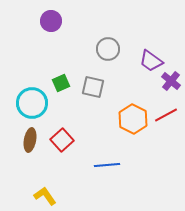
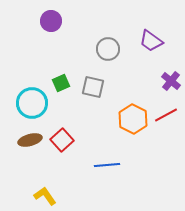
purple trapezoid: moved 20 px up
brown ellipse: rotated 65 degrees clockwise
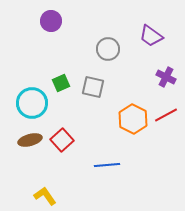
purple trapezoid: moved 5 px up
purple cross: moved 5 px left, 4 px up; rotated 12 degrees counterclockwise
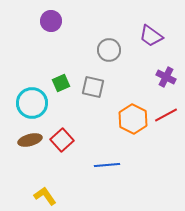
gray circle: moved 1 px right, 1 px down
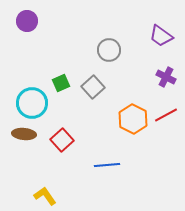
purple circle: moved 24 px left
purple trapezoid: moved 10 px right
gray square: rotated 35 degrees clockwise
brown ellipse: moved 6 px left, 6 px up; rotated 20 degrees clockwise
